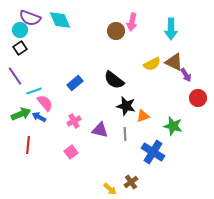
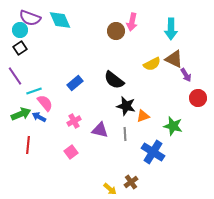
brown triangle: moved 3 px up
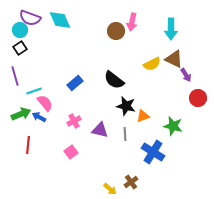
purple line: rotated 18 degrees clockwise
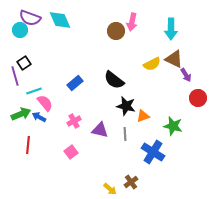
black square: moved 4 px right, 15 px down
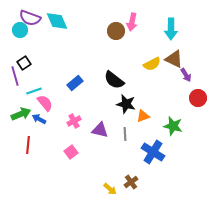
cyan diamond: moved 3 px left, 1 px down
black star: moved 2 px up
blue arrow: moved 2 px down
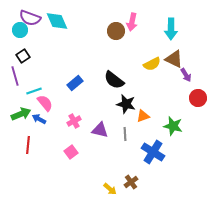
black square: moved 1 px left, 7 px up
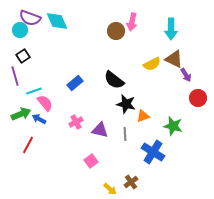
pink cross: moved 2 px right, 1 px down
red line: rotated 24 degrees clockwise
pink square: moved 20 px right, 9 px down
